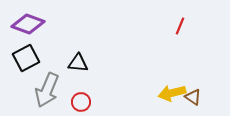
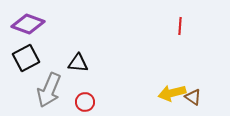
red line: rotated 18 degrees counterclockwise
gray arrow: moved 2 px right
red circle: moved 4 px right
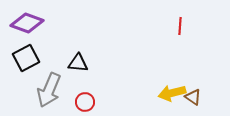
purple diamond: moved 1 px left, 1 px up
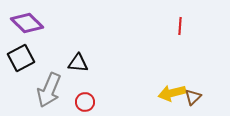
purple diamond: rotated 24 degrees clockwise
black square: moved 5 px left
brown triangle: rotated 42 degrees clockwise
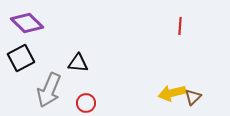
red circle: moved 1 px right, 1 px down
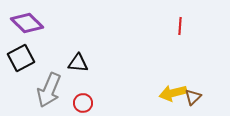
yellow arrow: moved 1 px right
red circle: moved 3 px left
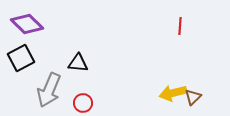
purple diamond: moved 1 px down
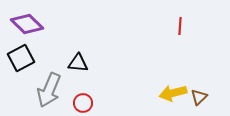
brown triangle: moved 6 px right
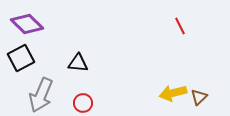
red line: rotated 30 degrees counterclockwise
gray arrow: moved 8 px left, 5 px down
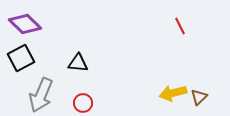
purple diamond: moved 2 px left
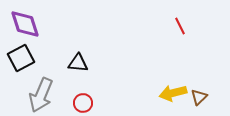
purple diamond: rotated 28 degrees clockwise
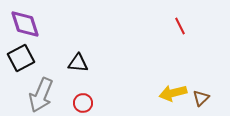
brown triangle: moved 2 px right, 1 px down
